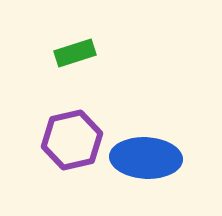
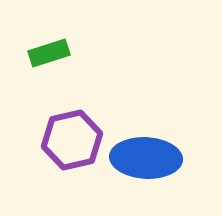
green rectangle: moved 26 px left
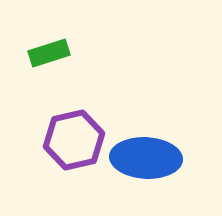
purple hexagon: moved 2 px right
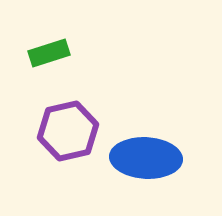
purple hexagon: moved 6 px left, 9 px up
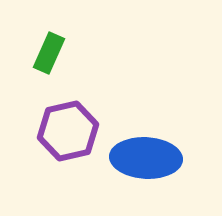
green rectangle: rotated 48 degrees counterclockwise
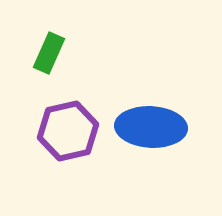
blue ellipse: moved 5 px right, 31 px up
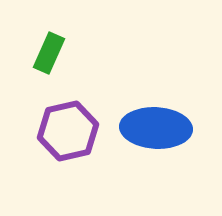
blue ellipse: moved 5 px right, 1 px down
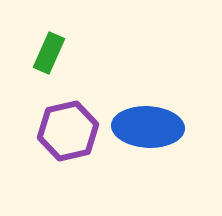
blue ellipse: moved 8 px left, 1 px up
